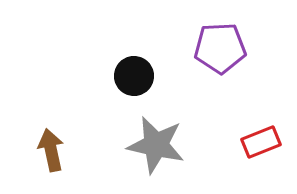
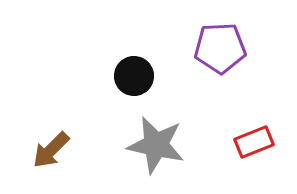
red rectangle: moved 7 px left
brown arrow: rotated 123 degrees counterclockwise
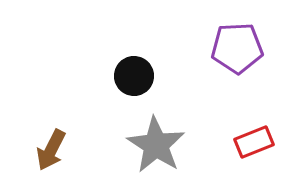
purple pentagon: moved 17 px right
gray star: rotated 20 degrees clockwise
brown arrow: rotated 18 degrees counterclockwise
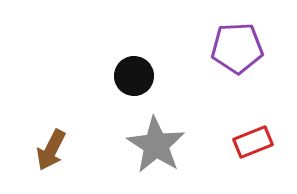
red rectangle: moved 1 px left
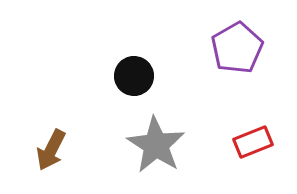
purple pentagon: rotated 27 degrees counterclockwise
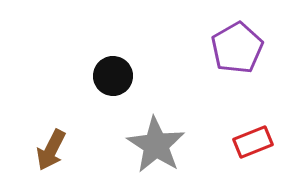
black circle: moved 21 px left
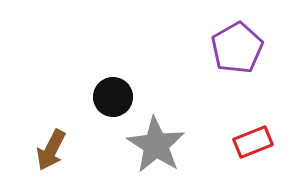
black circle: moved 21 px down
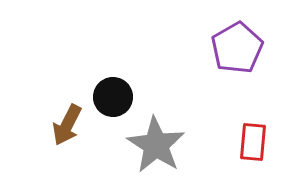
red rectangle: rotated 63 degrees counterclockwise
brown arrow: moved 16 px right, 25 px up
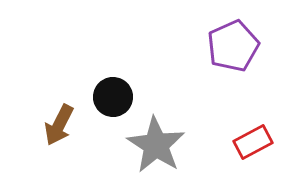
purple pentagon: moved 4 px left, 2 px up; rotated 6 degrees clockwise
brown arrow: moved 8 px left
red rectangle: rotated 57 degrees clockwise
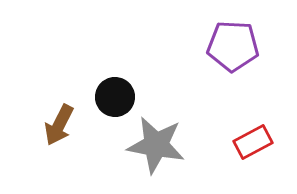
purple pentagon: rotated 27 degrees clockwise
black circle: moved 2 px right
gray star: rotated 22 degrees counterclockwise
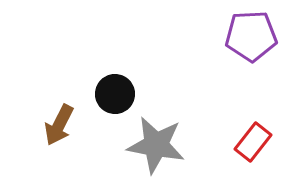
purple pentagon: moved 18 px right, 10 px up; rotated 6 degrees counterclockwise
black circle: moved 3 px up
red rectangle: rotated 24 degrees counterclockwise
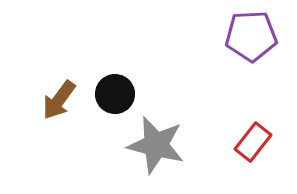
brown arrow: moved 25 px up; rotated 9 degrees clockwise
gray star: rotated 4 degrees clockwise
